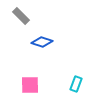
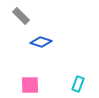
blue diamond: moved 1 px left
cyan rectangle: moved 2 px right
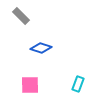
blue diamond: moved 6 px down
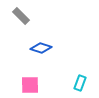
cyan rectangle: moved 2 px right, 1 px up
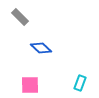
gray rectangle: moved 1 px left, 1 px down
blue diamond: rotated 25 degrees clockwise
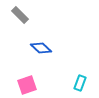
gray rectangle: moved 2 px up
pink square: moved 3 px left; rotated 18 degrees counterclockwise
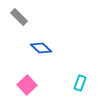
gray rectangle: moved 1 px left, 2 px down
pink square: rotated 24 degrees counterclockwise
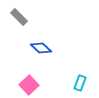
pink square: moved 2 px right
